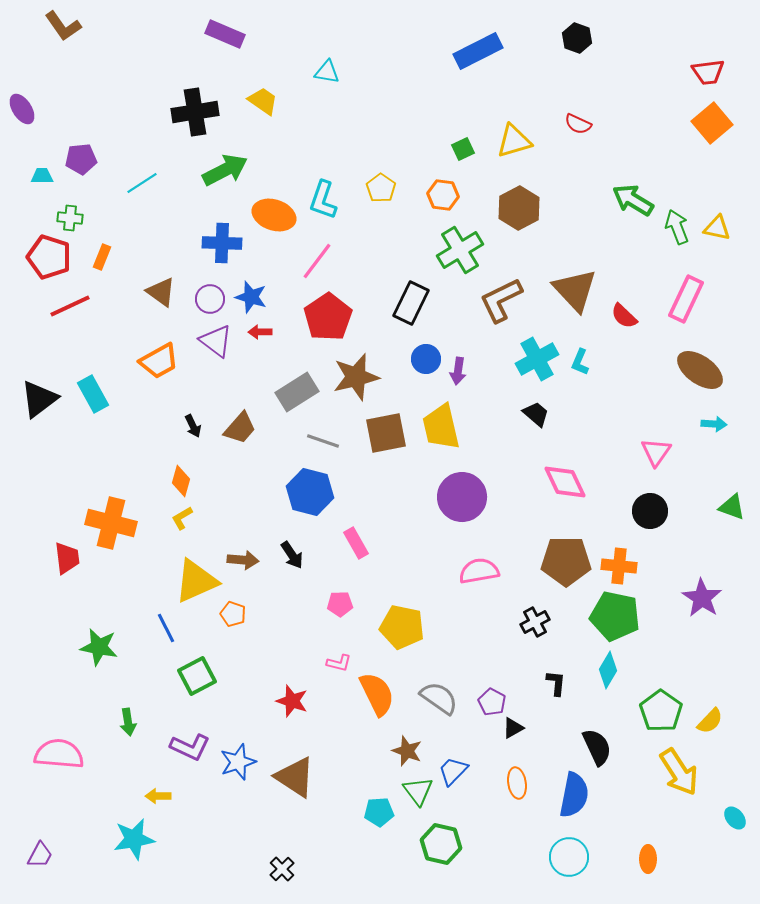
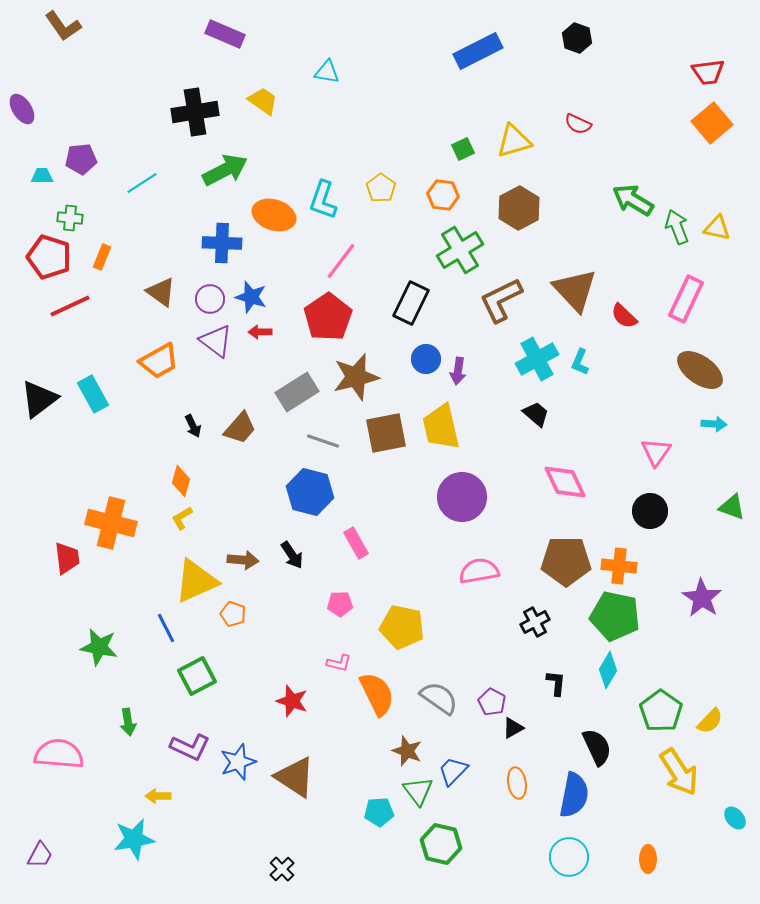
pink line at (317, 261): moved 24 px right
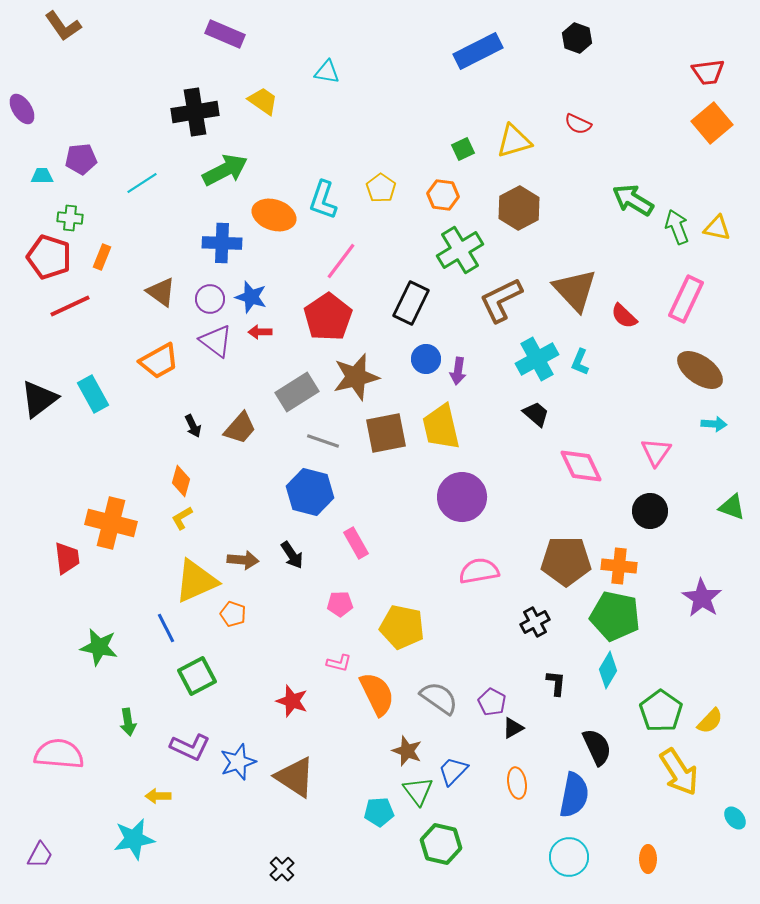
pink diamond at (565, 482): moved 16 px right, 16 px up
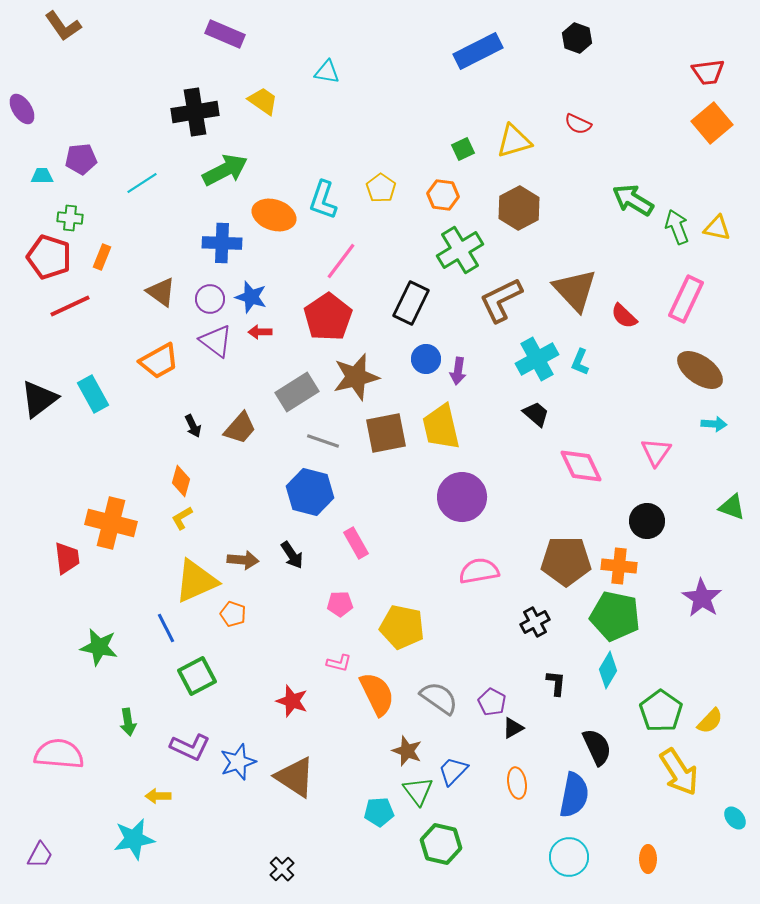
black circle at (650, 511): moved 3 px left, 10 px down
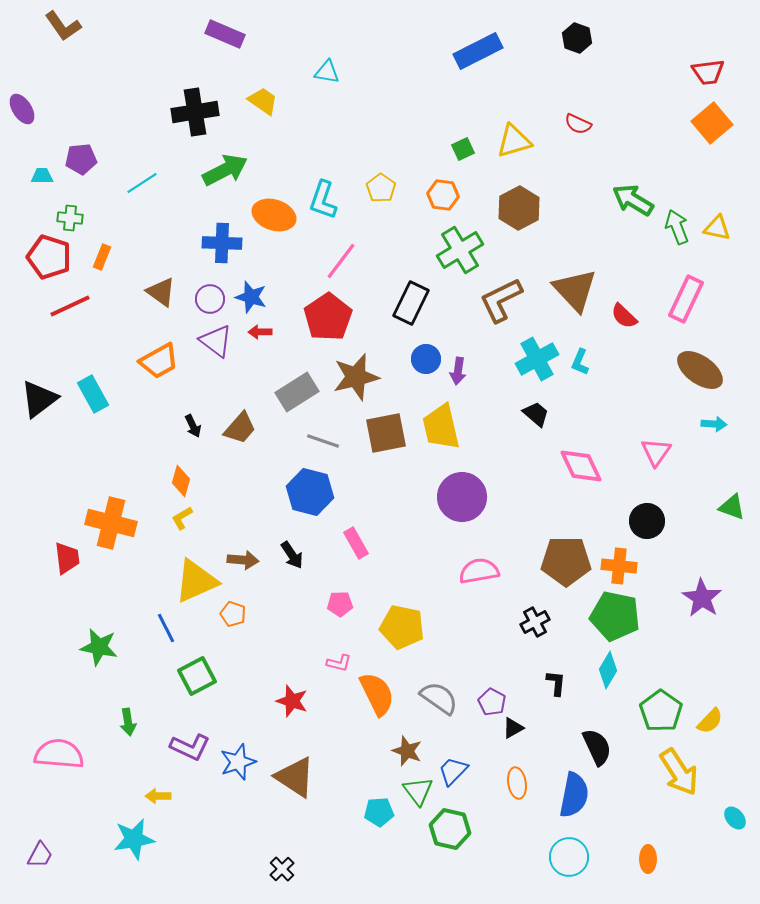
green hexagon at (441, 844): moved 9 px right, 15 px up
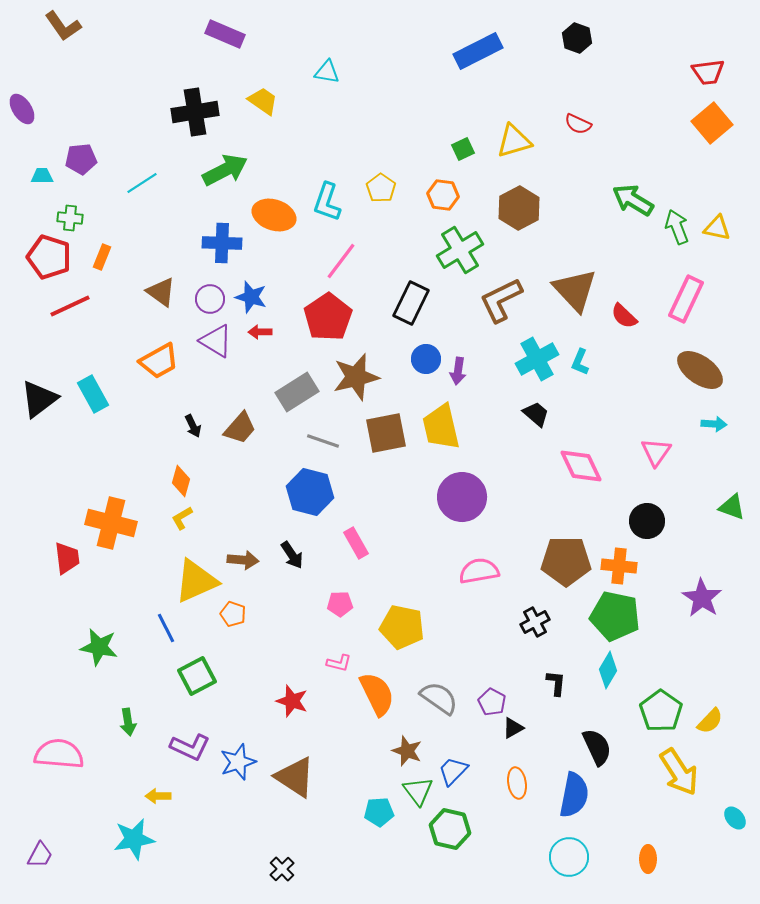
cyan L-shape at (323, 200): moved 4 px right, 2 px down
purple triangle at (216, 341): rotated 6 degrees counterclockwise
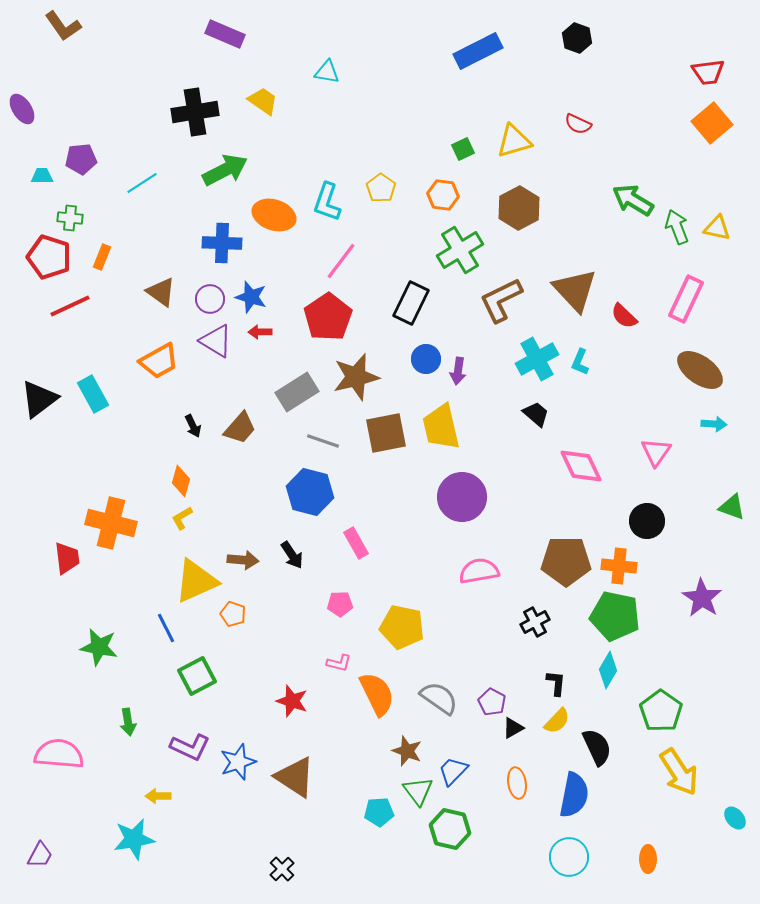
yellow semicircle at (710, 721): moved 153 px left
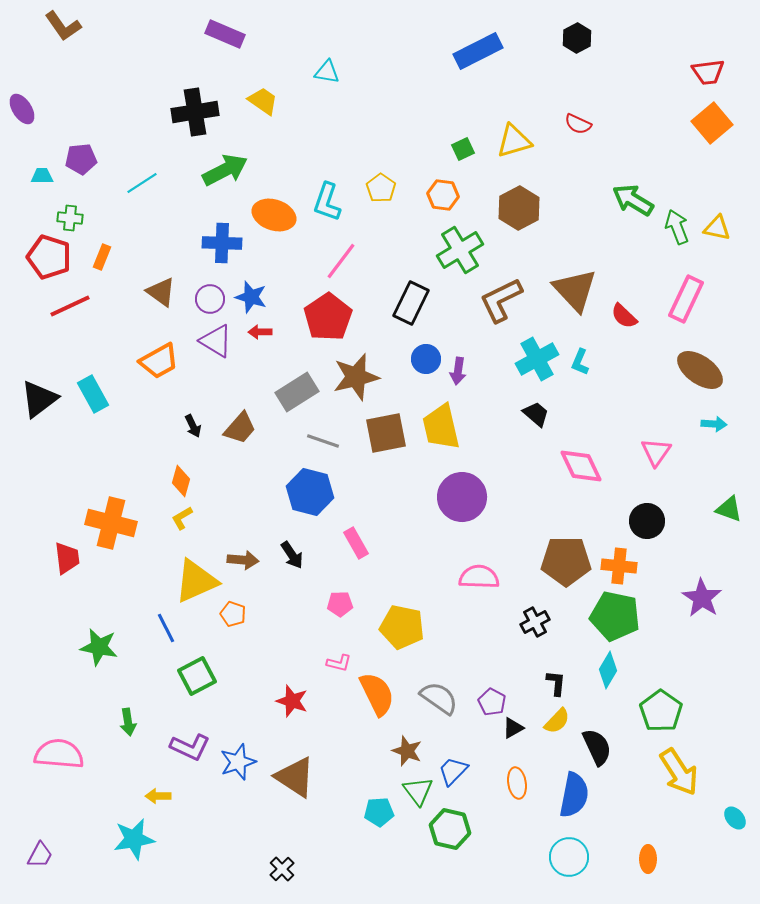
black hexagon at (577, 38): rotated 12 degrees clockwise
green triangle at (732, 507): moved 3 px left, 2 px down
pink semicircle at (479, 571): moved 6 px down; rotated 12 degrees clockwise
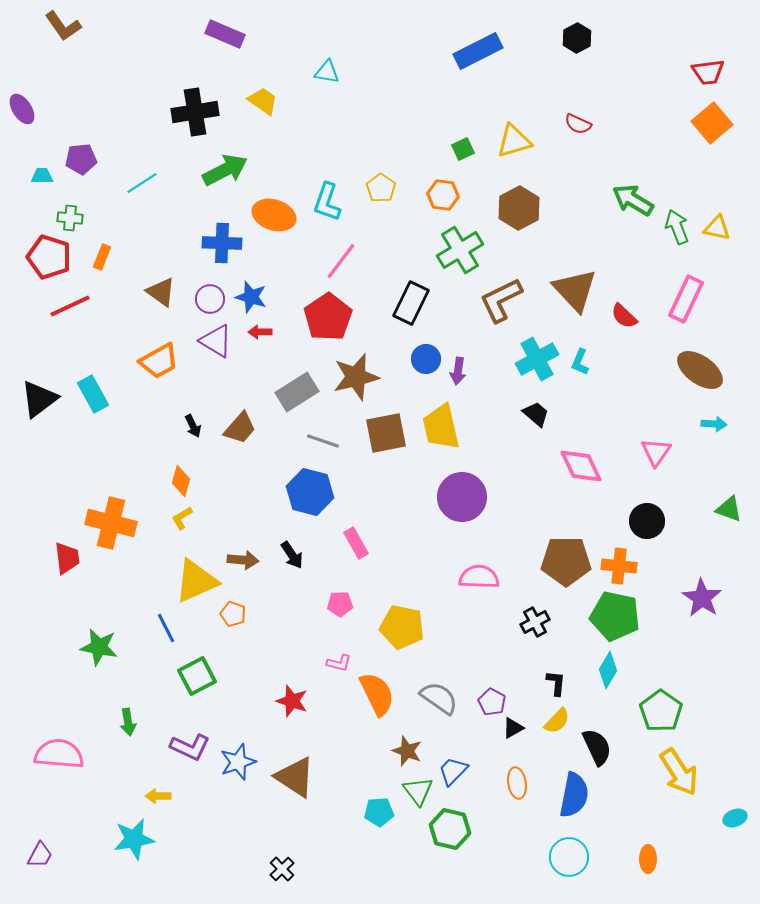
cyan ellipse at (735, 818): rotated 70 degrees counterclockwise
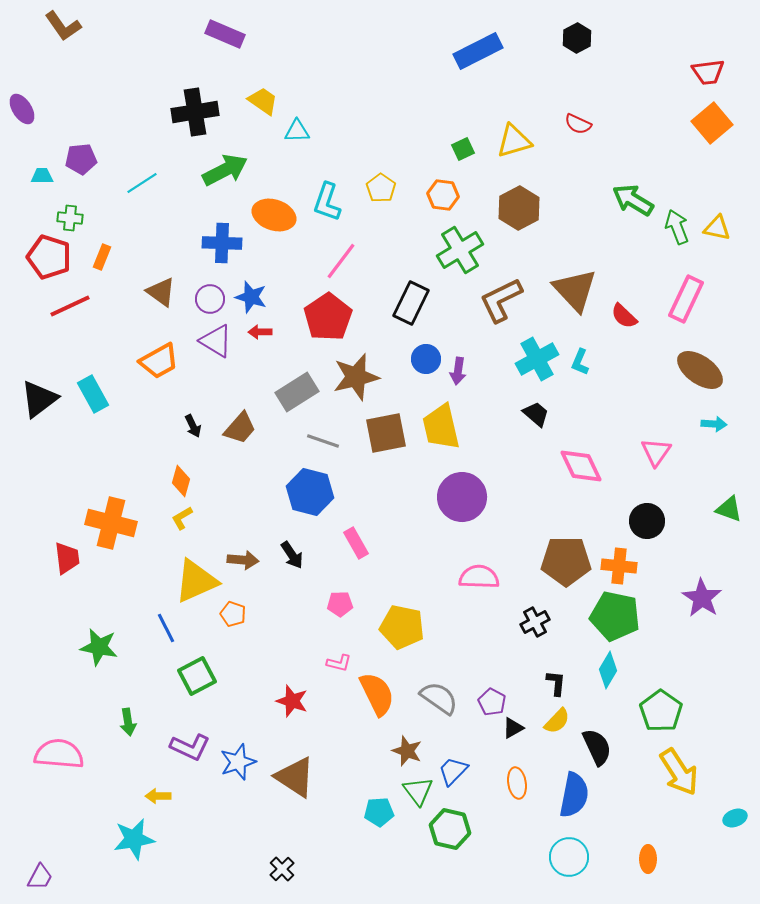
cyan triangle at (327, 72): moved 30 px left, 59 px down; rotated 12 degrees counterclockwise
purple trapezoid at (40, 855): moved 22 px down
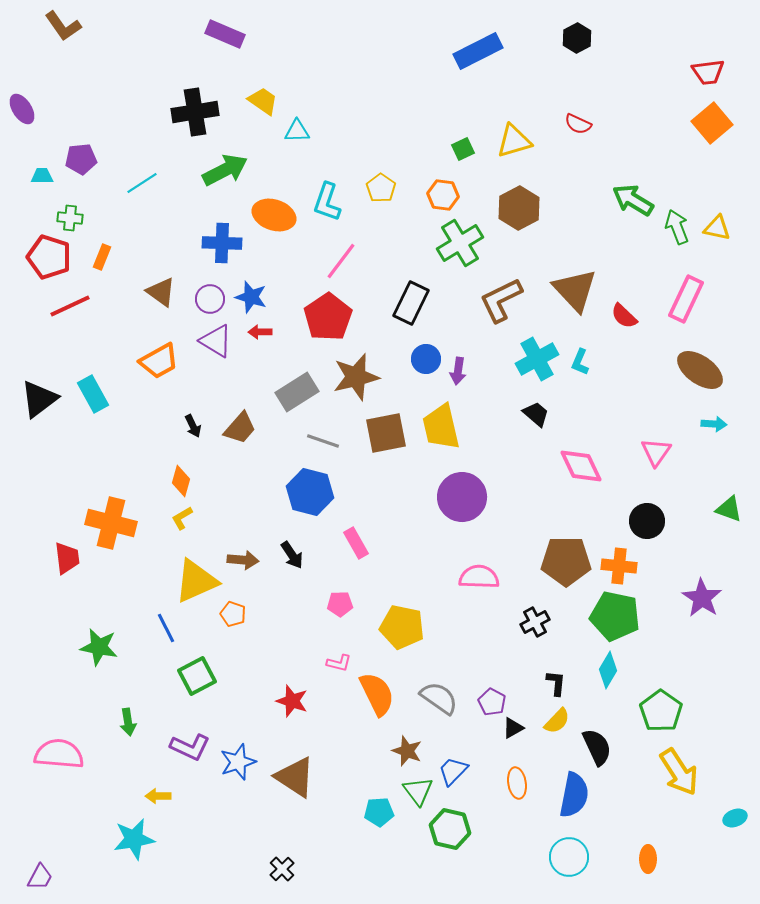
green cross at (460, 250): moved 7 px up
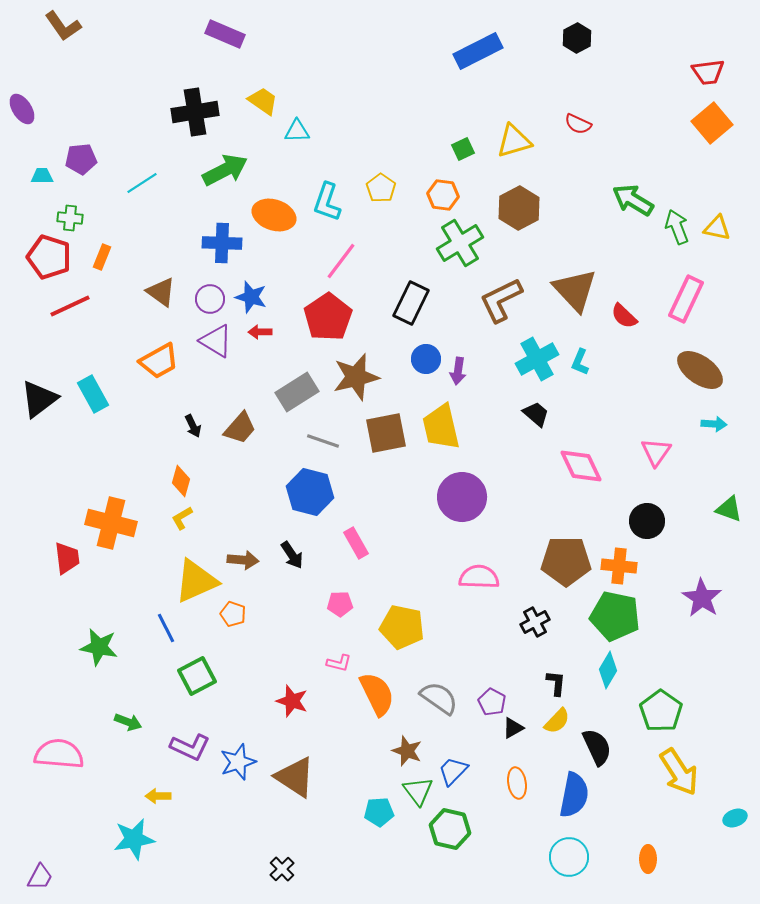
green arrow at (128, 722): rotated 60 degrees counterclockwise
